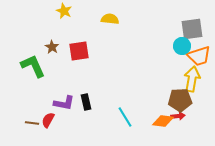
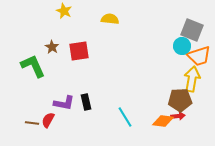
gray square: moved 1 px down; rotated 30 degrees clockwise
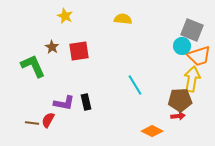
yellow star: moved 1 px right, 5 px down
yellow semicircle: moved 13 px right
cyan line: moved 10 px right, 32 px up
orange diamond: moved 11 px left, 10 px down; rotated 20 degrees clockwise
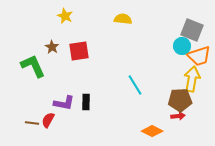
black rectangle: rotated 14 degrees clockwise
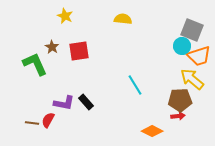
green L-shape: moved 2 px right, 2 px up
yellow arrow: rotated 60 degrees counterclockwise
black rectangle: rotated 42 degrees counterclockwise
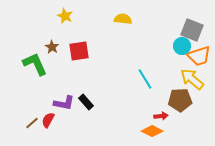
cyan line: moved 10 px right, 6 px up
red arrow: moved 17 px left
brown line: rotated 48 degrees counterclockwise
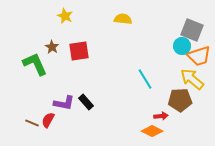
brown line: rotated 64 degrees clockwise
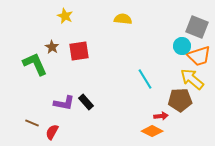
gray square: moved 5 px right, 3 px up
red semicircle: moved 4 px right, 12 px down
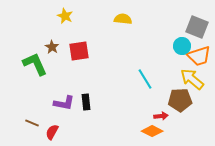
black rectangle: rotated 35 degrees clockwise
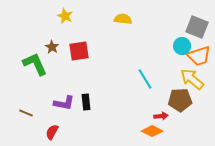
brown line: moved 6 px left, 10 px up
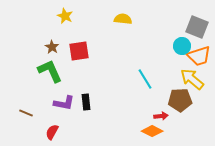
green L-shape: moved 15 px right, 7 px down
